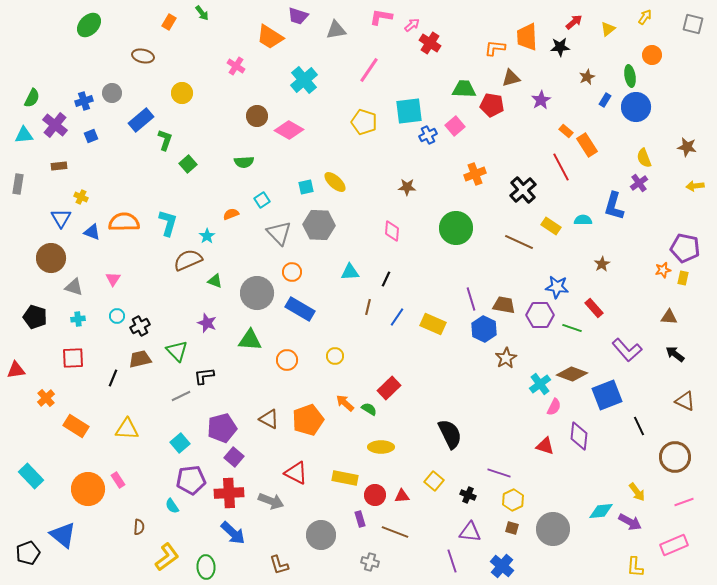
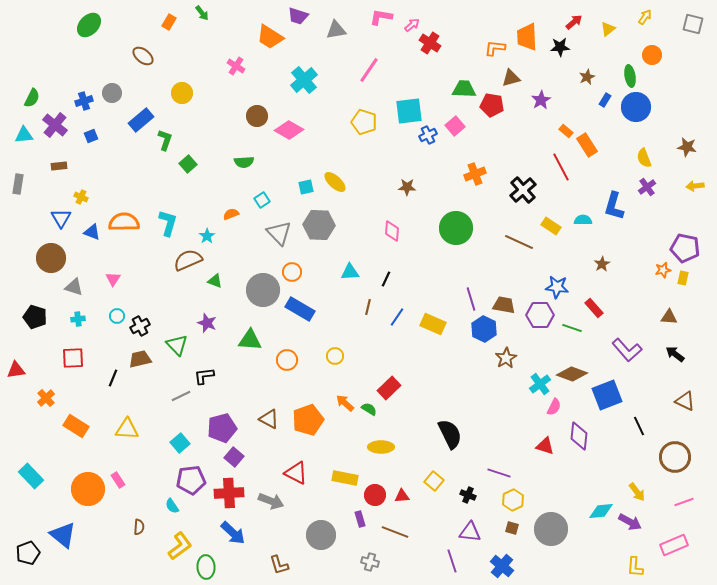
brown ellipse at (143, 56): rotated 25 degrees clockwise
purple cross at (639, 183): moved 8 px right, 4 px down
gray circle at (257, 293): moved 6 px right, 3 px up
green triangle at (177, 351): moved 6 px up
gray circle at (553, 529): moved 2 px left
yellow L-shape at (167, 557): moved 13 px right, 11 px up
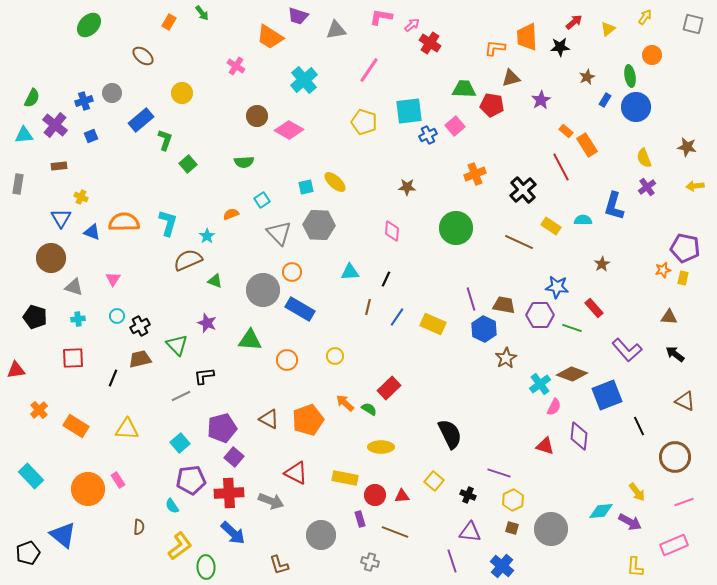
orange cross at (46, 398): moved 7 px left, 12 px down
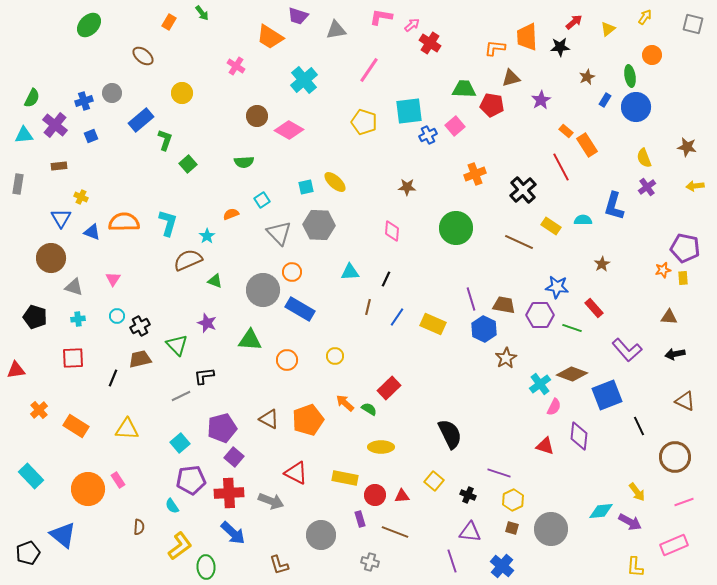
yellow rectangle at (683, 278): rotated 16 degrees counterclockwise
black arrow at (675, 354): rotated 48 degrees counterclockwise
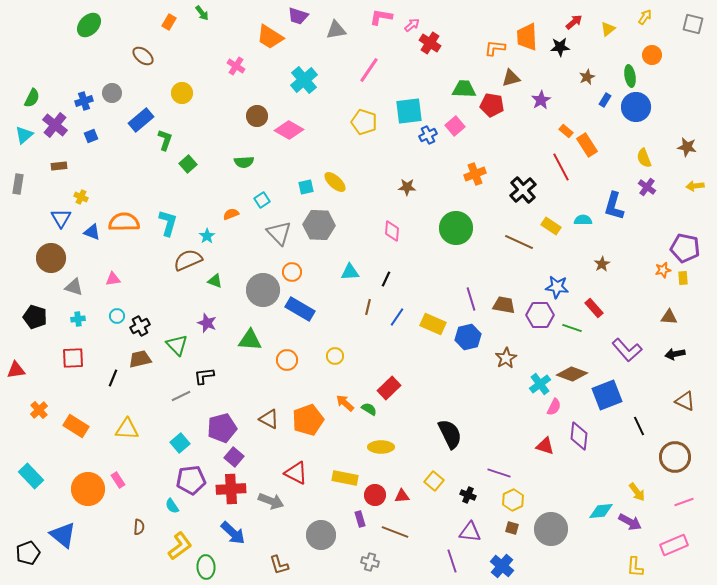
cyan triangle at (24, 135): rotated 36 degrees counterclockwise
purple cross at (647, 187): rotated 18 degrees counterclockwise
pink triangle at (113, 279): rotated 49 degrees clockwise
blue hexagon at (484, 329): moved 16 px left, 8 px down; rotated 20 degrees clockwise
red cross at (229, 493): moved 2 px right, 4 px up
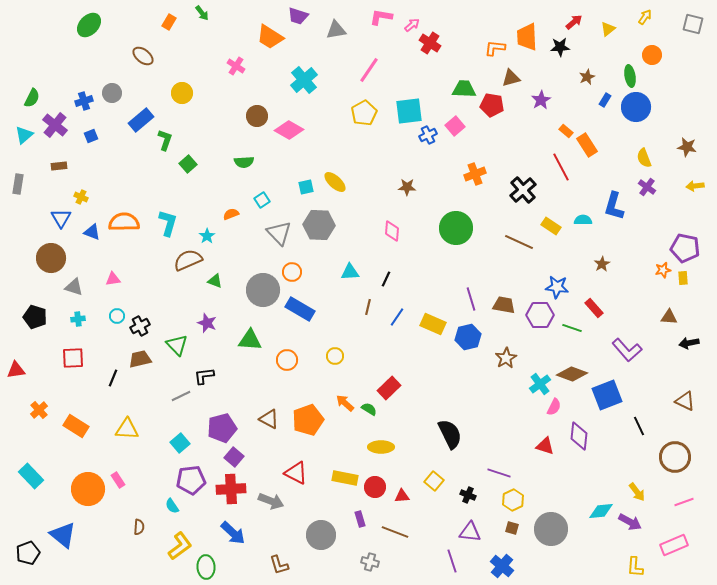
yellow pentagon at (364, 122): moved 9 px up; rotated 25 degrees clockwise
black arrow at (675, 354): moved 14 px right, 11 px up
red circle at (375, 495): moved 8 px up
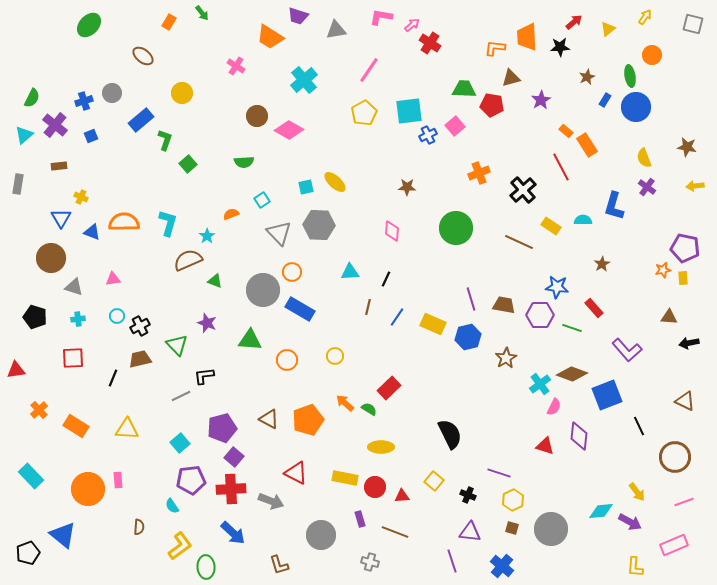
orange cross at (475, 174): moved 4 px right, 1 px up
pink rectangle at (118, 480): rotated 28 degrees clockwise
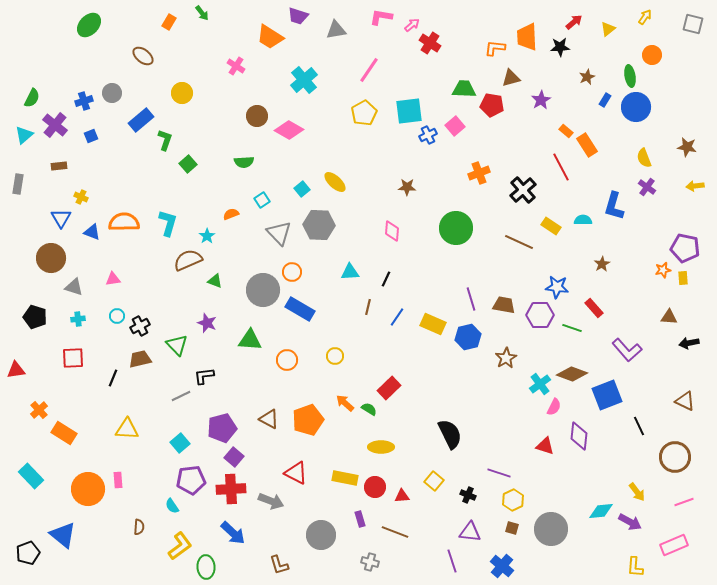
cyan square at (306, 187): moved 4 px left, 2 px down; rotated 28 degrees counterclockwise
orange rectangle at (76, 426): moved 12 px left, 7 px down
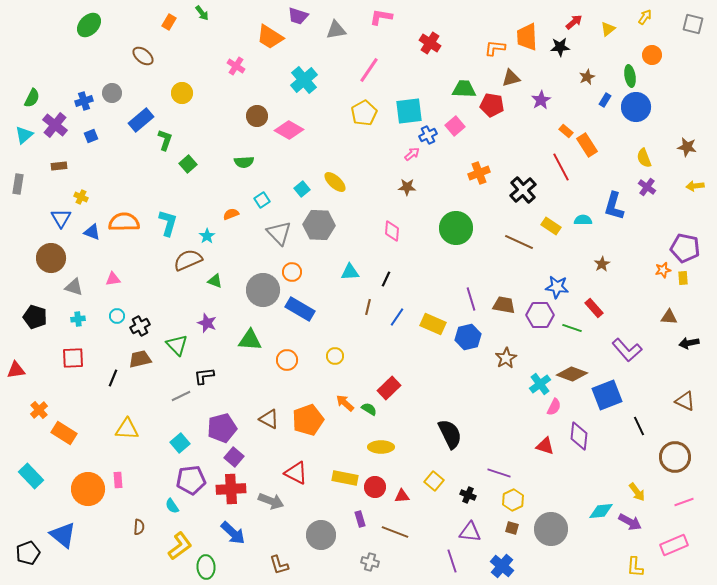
pink arrow at (412, 25): moved 129 px down
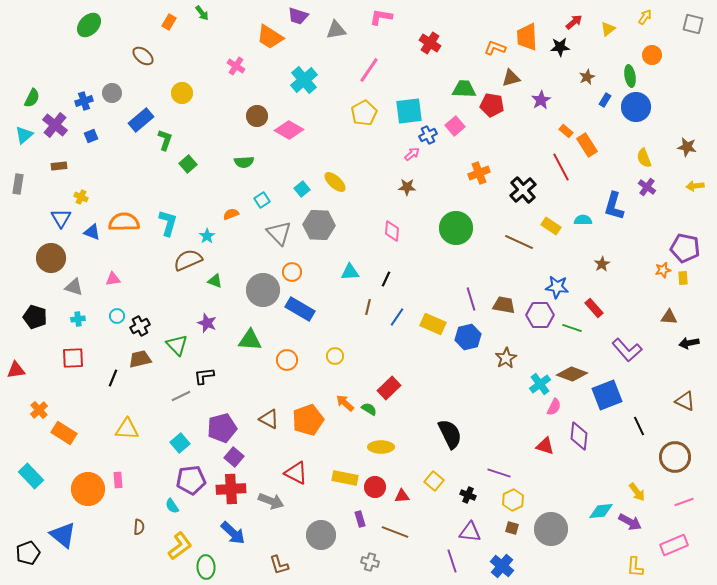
orange L-shape at (495, 48): rotated 15 degrees clockwise
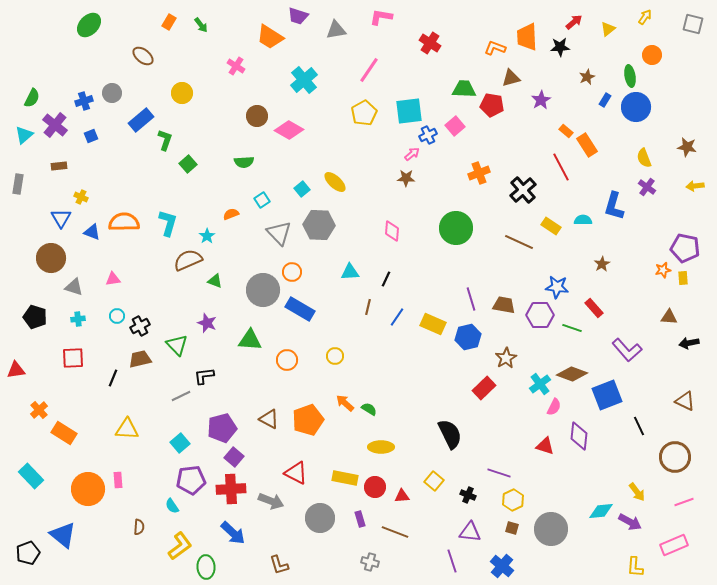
green arrow at (202, 13): moved 1 px left, 12 px down
brown star at (407, 187): moved 1 px left, 9 px up
red rectangle at (389, 388): moved 95 px right
gray circle at (321, 535): moved 1 px left, 17 px up
